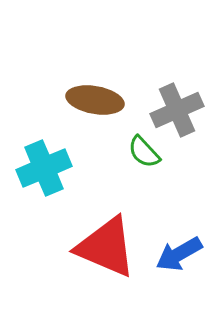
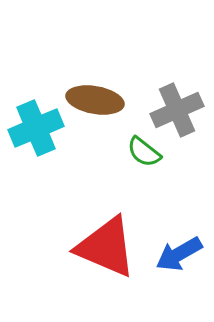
green semicircle: rotated 9 degrees counterclockwise
cyan cross: moved 8 px left, 40 px up
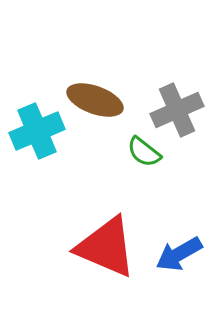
brown ellipse: rotated 10 degrees clockwise
cyan cross: moved 1 px right, 3 px down
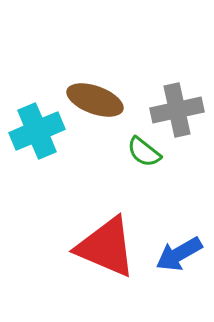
gray cross: rotated 12 degrees clockwise
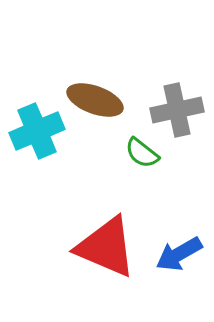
green semicircle: moved 2 px left, 1 px down
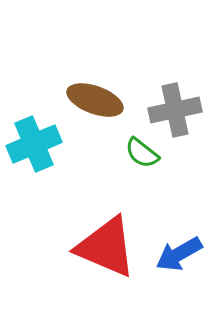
gray cross: moved 2 px left
cyan cross: moved 3 px left, 13 px down
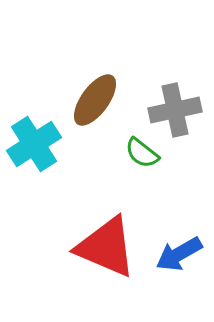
brown ellipse: rotated 74 degrees counterclockwise
cyan cross: rotated 10 degrees counterclockwise
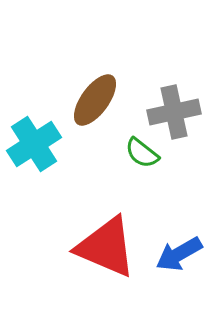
gray cross: moved 1 px left, 2 px down
